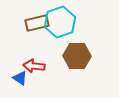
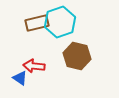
brown hexagon: rotated 12 degrees clockwise
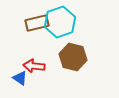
brown hexagon: moved 4 px left, 1 px down
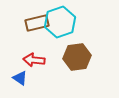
brown hexagon: moved 4 px right; rotated 20 degrees counterclockwise
red arrow: moved 6 px up
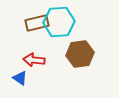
cyan hexagon: moved 1 px left; rotated 16 degrees clockwise
brown hexagon: moved 3 px right, 3 px up
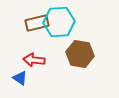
brown hexagon: rotated 16 degrees clockwise
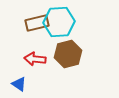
brown hexagon: moved 12 px left; rotated 24 degrees counterclockwise
red arrow: moved 1 px right, 1 px up
blue triangle: moved 1 px left, 6 px down
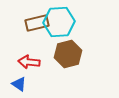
red arrow: moved 6 px left, 3 px down
